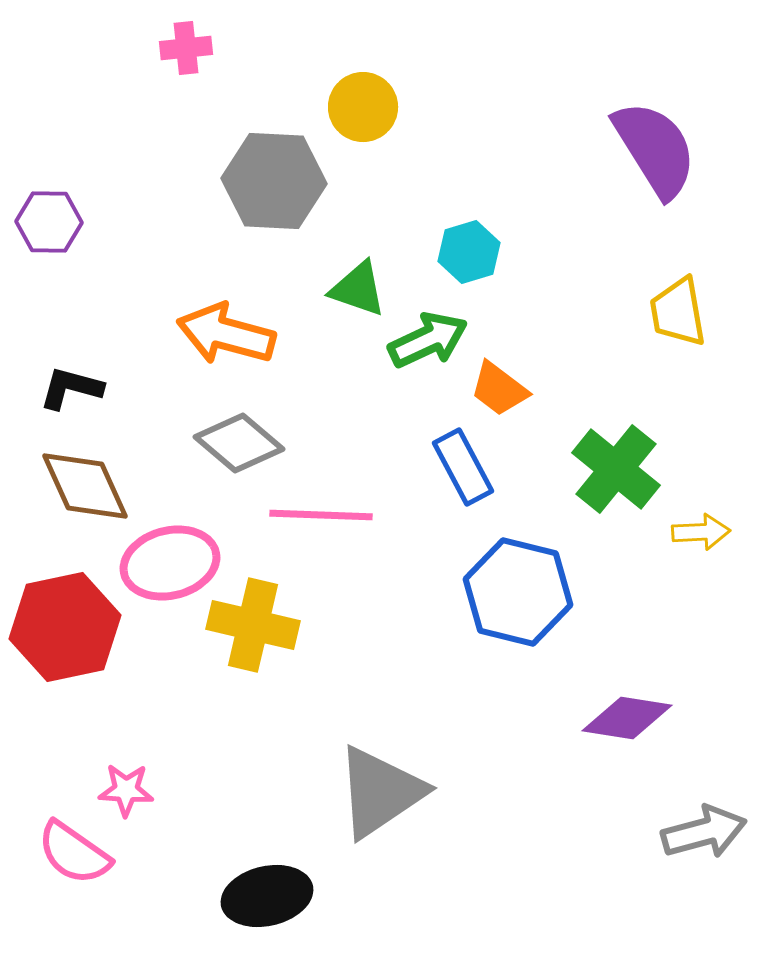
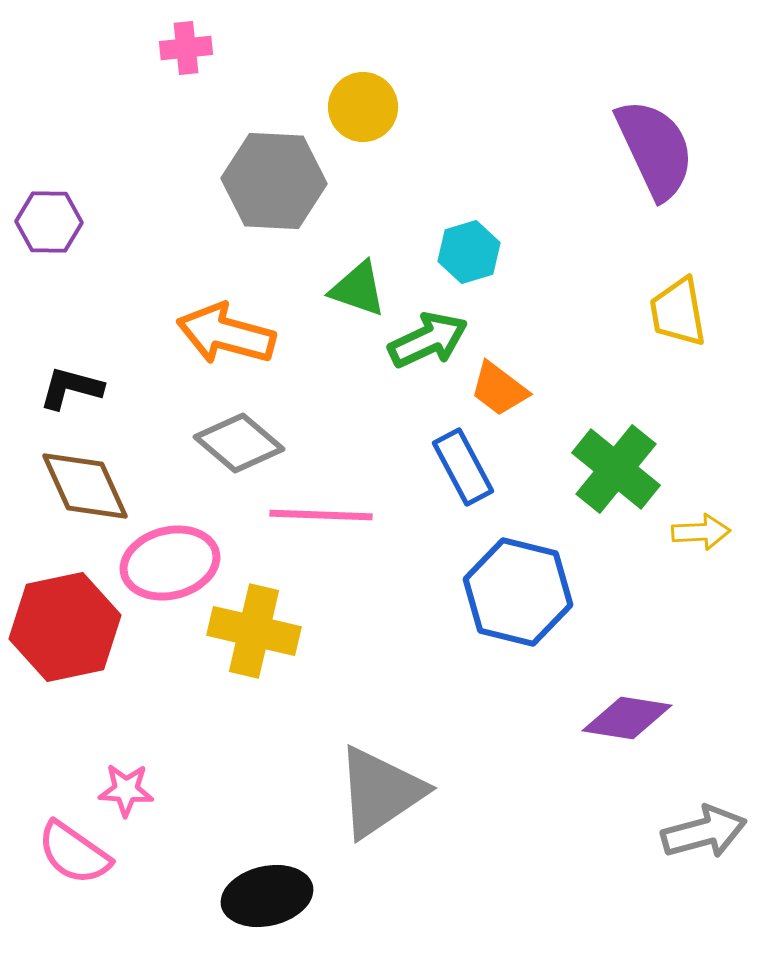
purple semicircle: rotated 7 degrees clockwise
yellow cross: moved 1 px right, 6 px down
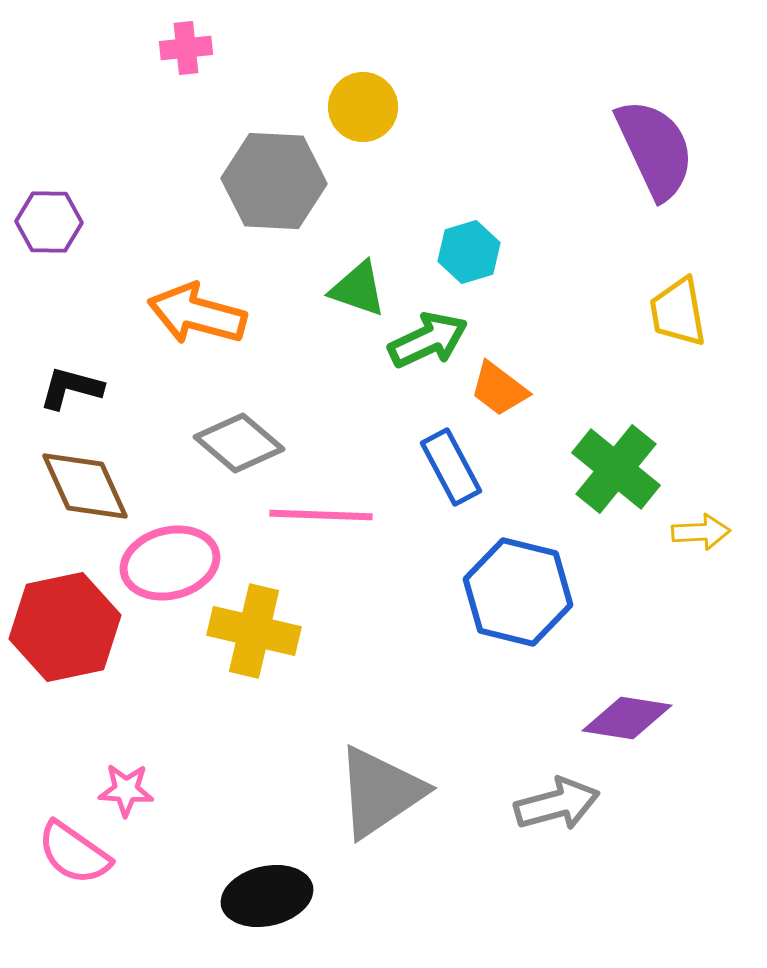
orange arrow: moved 29 px left, 20 px up
blue rectangle: moved 12 px left
gray arrow: moved 147 px left, 28 px up
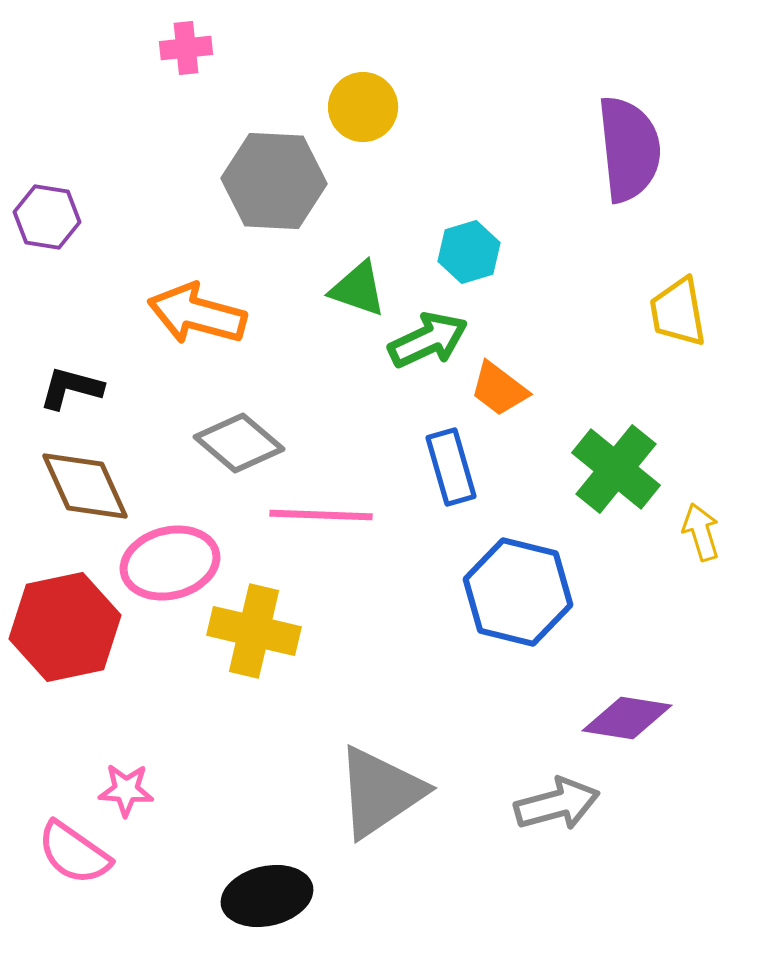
purple semicircle: moved 26 px left; rotated 19 degrees clockwise
purple hexagon: moved 2 px left, 5 px up; rotated 8 degrees clockwise
blue rectangle: rotated 12 degrees clockwise
yellow arrow: rotated 104 degrees counterclockwise
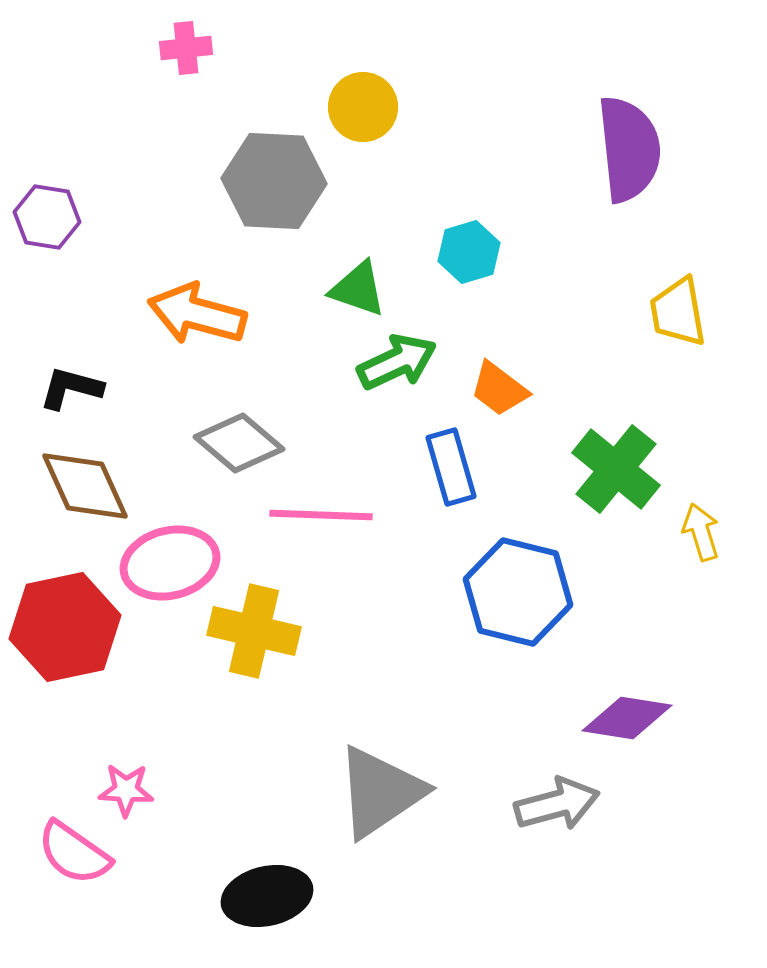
green arrow: moved 31 px left, 22 px down
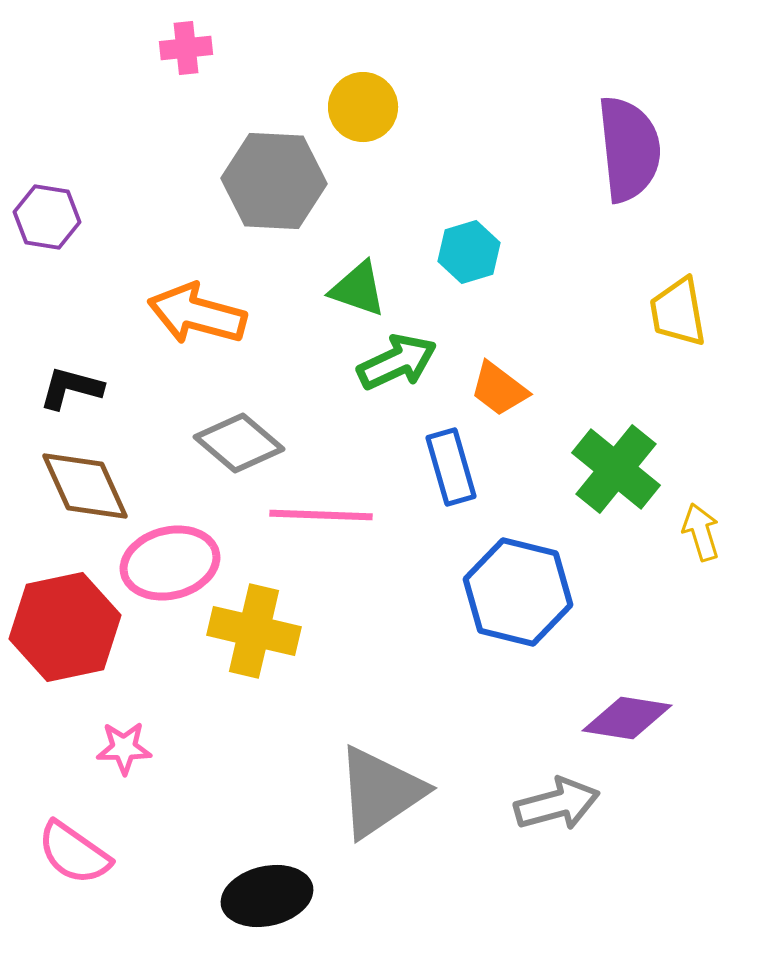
pink star: moved 2 px left, 42 px up; rotated 4 degrees counterclockwise
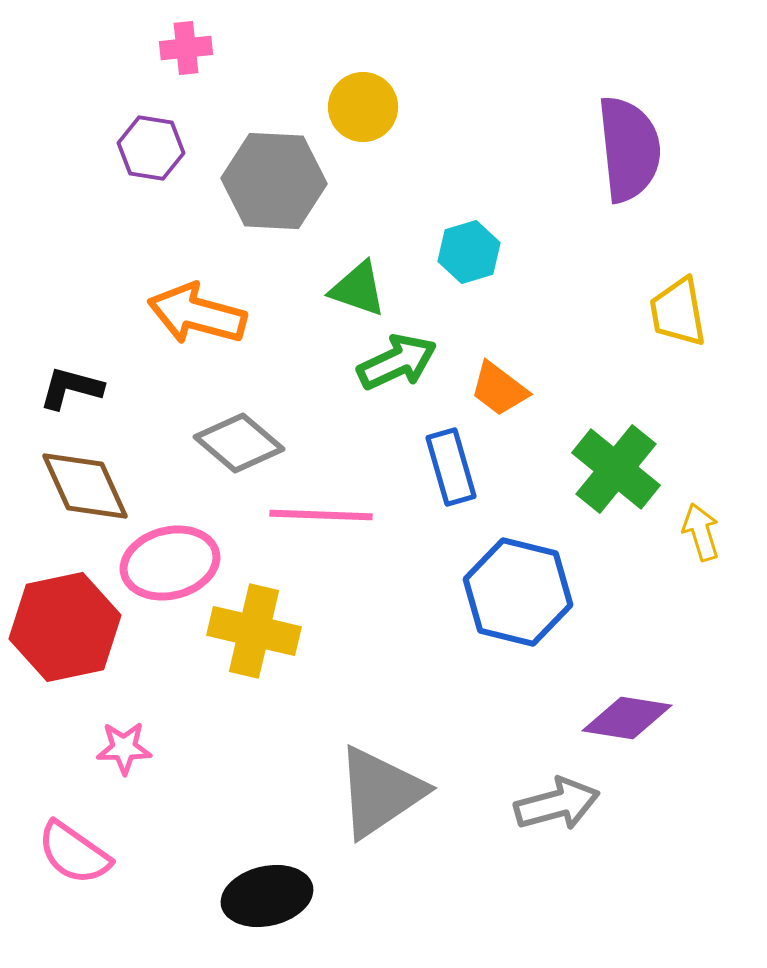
purple hexagon: moved 104 px right, 69 px up
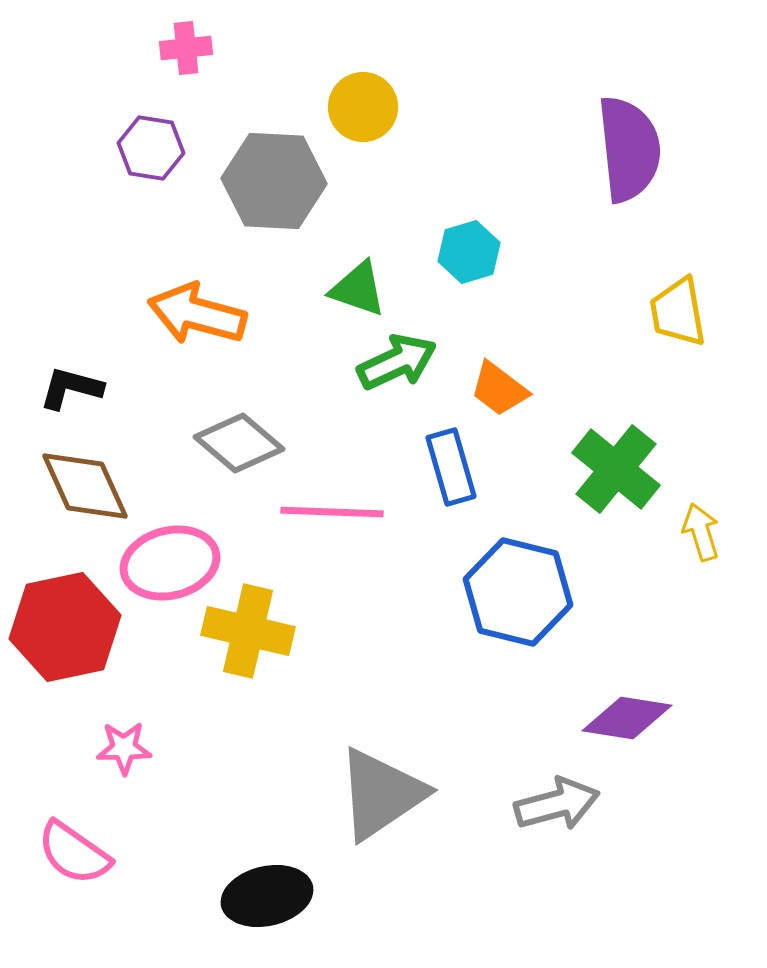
pink line: moved 11 px right, 3 px up
yellow cross: moved 6 px left
gray triangle: moved 1 px right, 2 px down
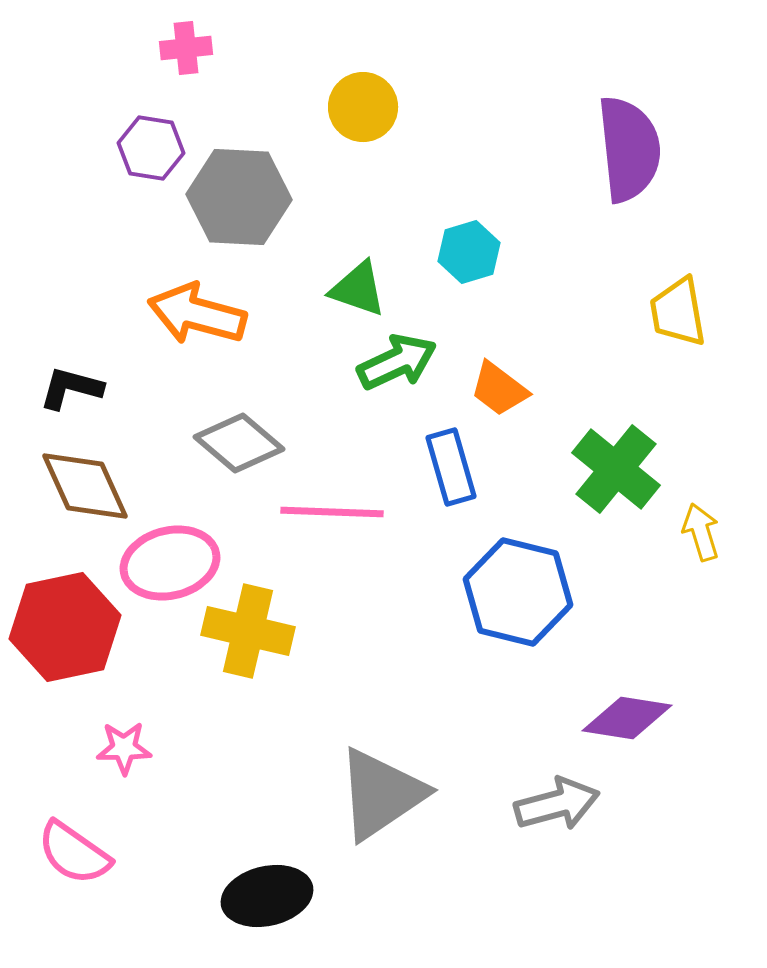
gray hexagon: moved 35 px left, 16 px down
